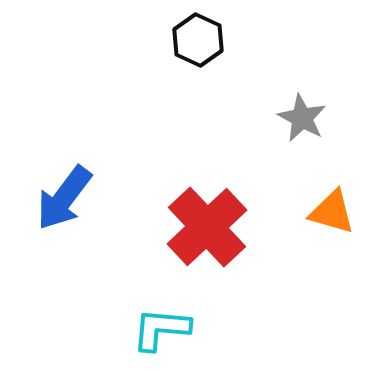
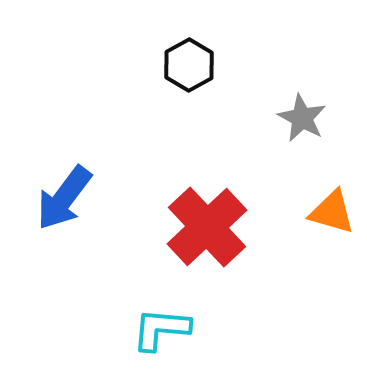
black hexagon: moved 9 px left, 25 px down; rotated 6 degrees clockwise
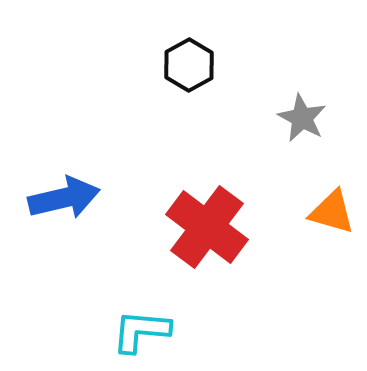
blue arrow: rotated 140 degrees counterclockwise
red cross: rotated 10 degrees counterclockwise
cyan L-shape: moved 20 px left, 2 px down
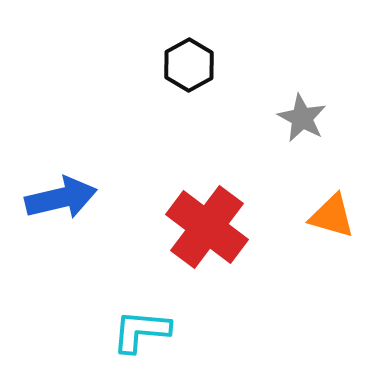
blue arrow: moved 3 px left
orange triangle: moved 4 px down
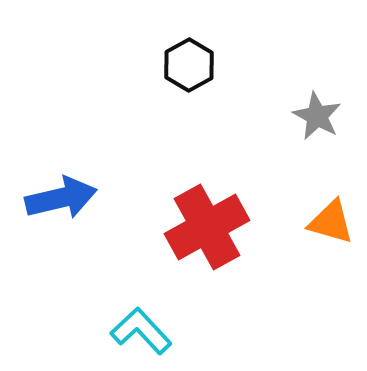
gray star: moved 15 px right, 2 px up
orange triangle: moved 1 px left, 6 px down
red cross: rotated 24 degrees clockwise
cyan L-shape: rotated 42 degrees clockwise
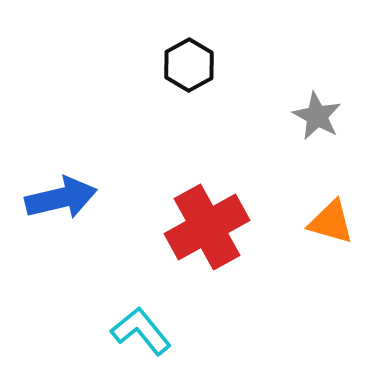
cyan L-shape: rotated 4 degrees clockwise
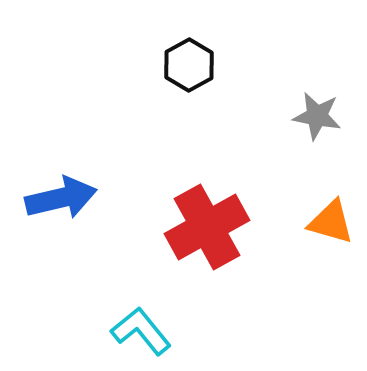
gray star: rotated 18 degrees counterclockwise
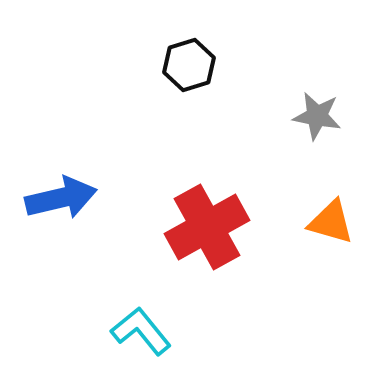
black hexagon: rotated 12 degrees clockwise
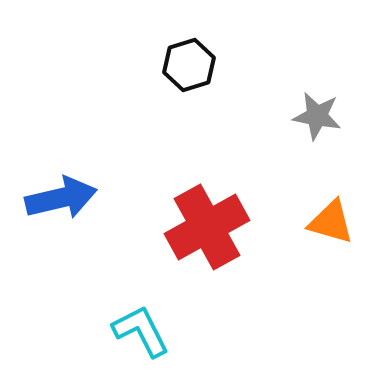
cyan L-shape: rotated 12 degrees clockwise
